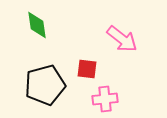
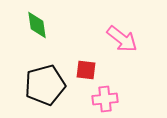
red square: moved 1 px left, 1 px down
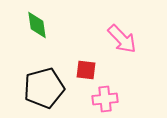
pink arrow: rotated 8 degrees clockwise
black pentagon: moved 1 px left, 3 px down
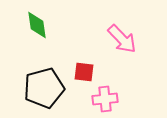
red square: moved 2 px left, 2 px down
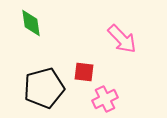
green diamond: moved 6 px left, 2 px up
pink cross: rotated 20 degrees counterclockwise
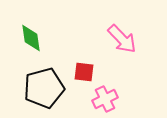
green diamond: moved 15 px down
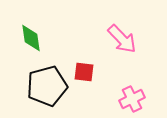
black pentagon: moved 3 px right, 2 px up
pink cross: moved 27 px right
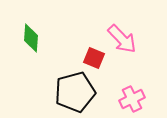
green diamond: rotated 12 degrees clockwise
red square: moved 10 px right, 14 px up; rotated 15 degrees clockwise
black pentagon: moved 28 px right, 6 px down
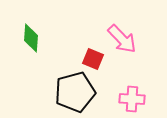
red square: moved 1 px left, 1 px down
pink cross: rotated 30 degrees clockwise
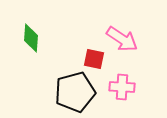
pink arrow: rotated 12 degrees counterclockwise
red square: moved 1 px right; rotated 10 degrees counterclockwise
pink cross: moved 10 px left, 12 px up
